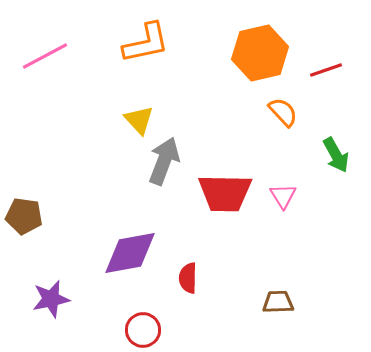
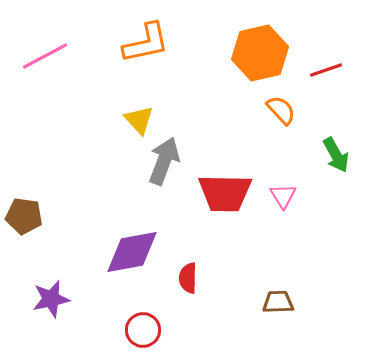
orange semicircle: moved 2 px left, 2 px up
purple diamond: moved 2 px right, 1 px up
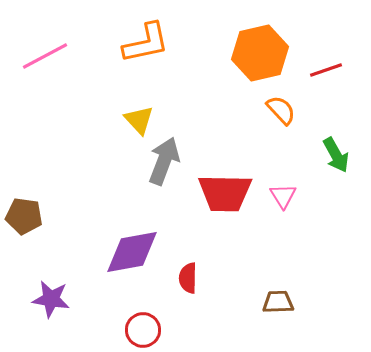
purple star: rotated 21 degrees clockwise
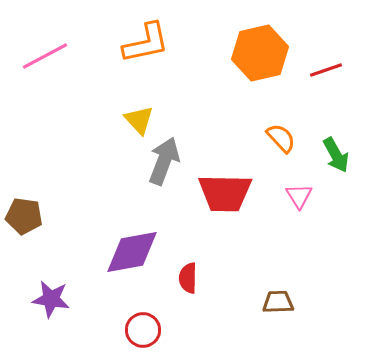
orange semicircle: moved 28 px down
pink triangle: moved 16 px right
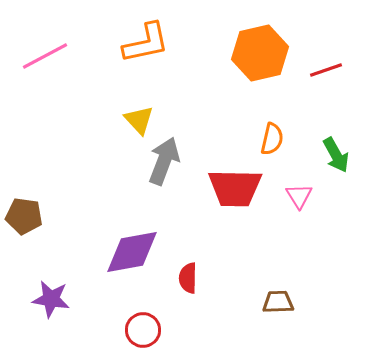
orange semicircle: moved 9 px left, 1 px down; rotated 56 degrees clockwise
red trapezoid: moved 10 px right, 5 px up
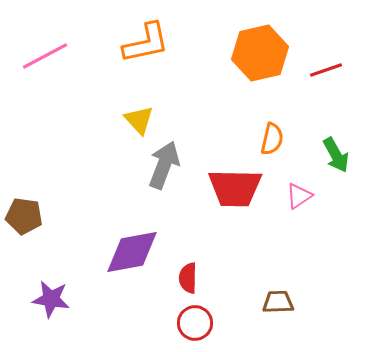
gray arrow: moved 4 px down
pink triangle: rotated 28 degrees clockwise
red circle: moved 52 px right, 7 px up
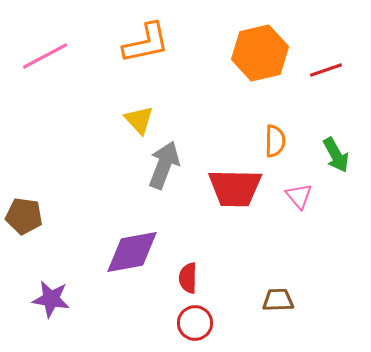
orange semicircle: moved 3 px right, 2 px down; rotated 12 degrees counterclockwise
pink triangle: rotated 36 degrees counterclockwise
brown trapezoid: moved 2 px up
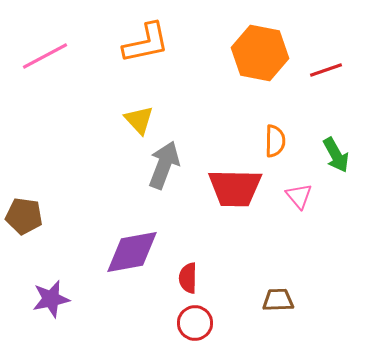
orange hexagon: rotated 24 degrees clockwise
purple star: rotated 21 degrees counterclockwise
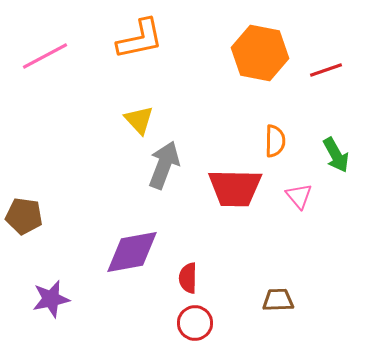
orange L-shape: moved 6 px left, 4 px up
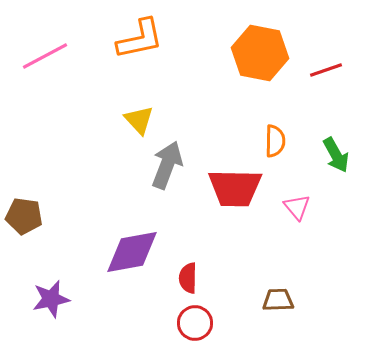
gray arrow: moved 3 px right
pink triangle: moved 2 px left, 11 px down
